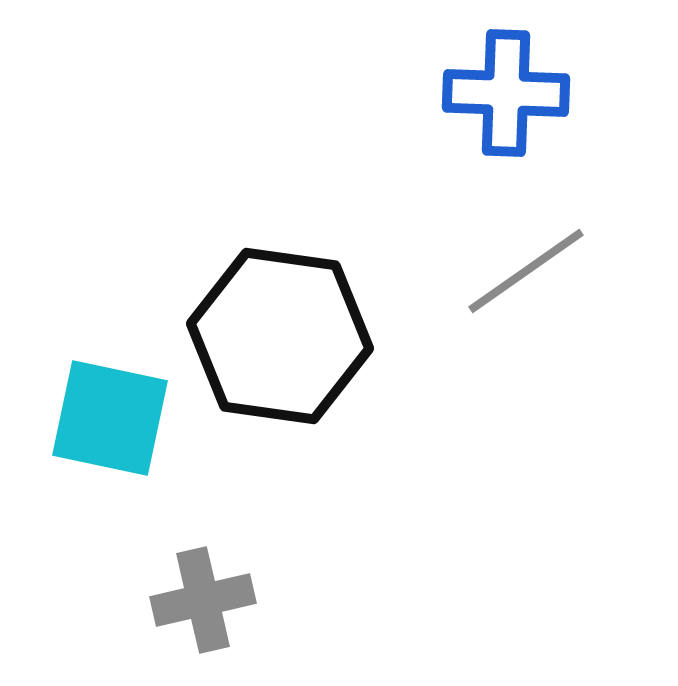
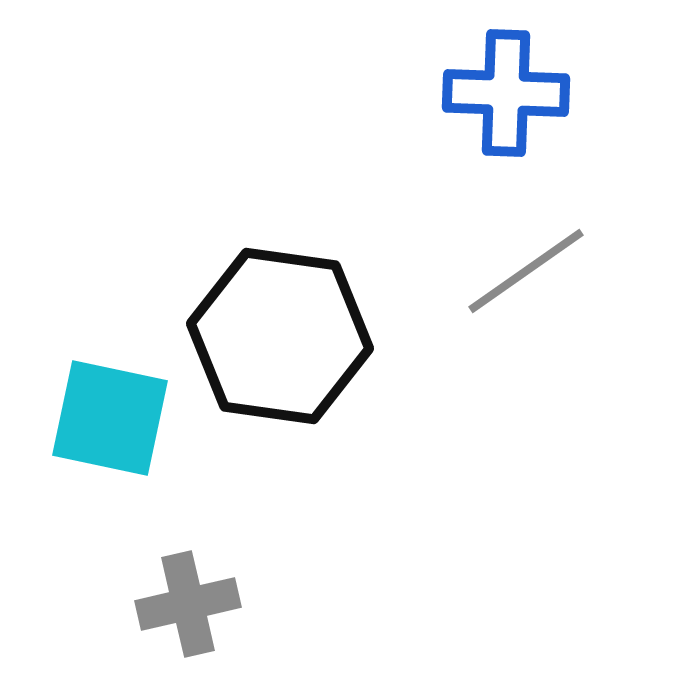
gray cross: moved 15 px left, 4 px down
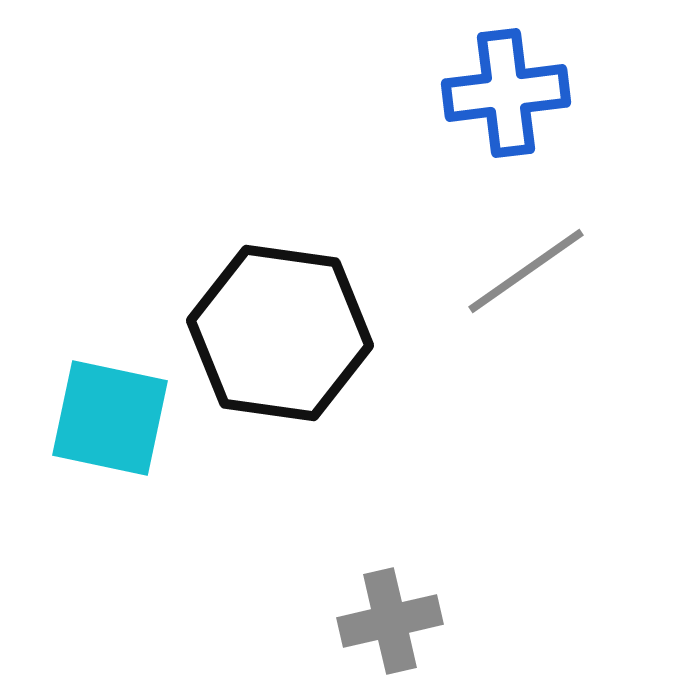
blue cross: rotated 9 degrees counterclockwise
black hexagon: moved 3 px up
gray cross: moved 202 px right, 17 px down
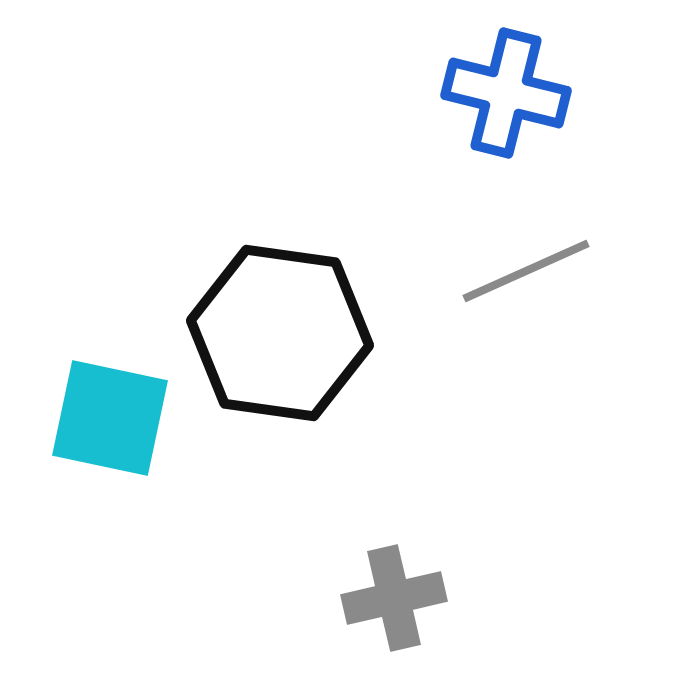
blue cross: rotated 21 degrees clockwise
gray line: rotated 11 degrees clockwise
gray cross: moved 4 px right, 23 px up
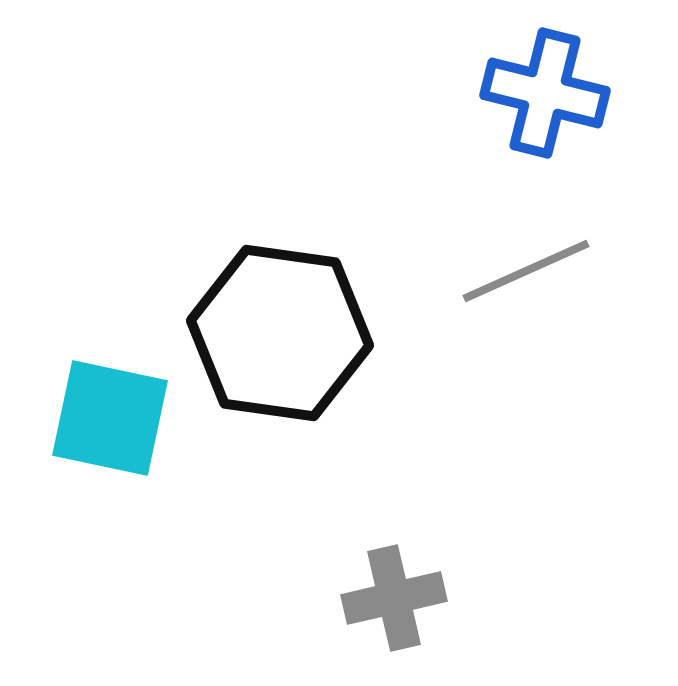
blue cross: moved 39 px right
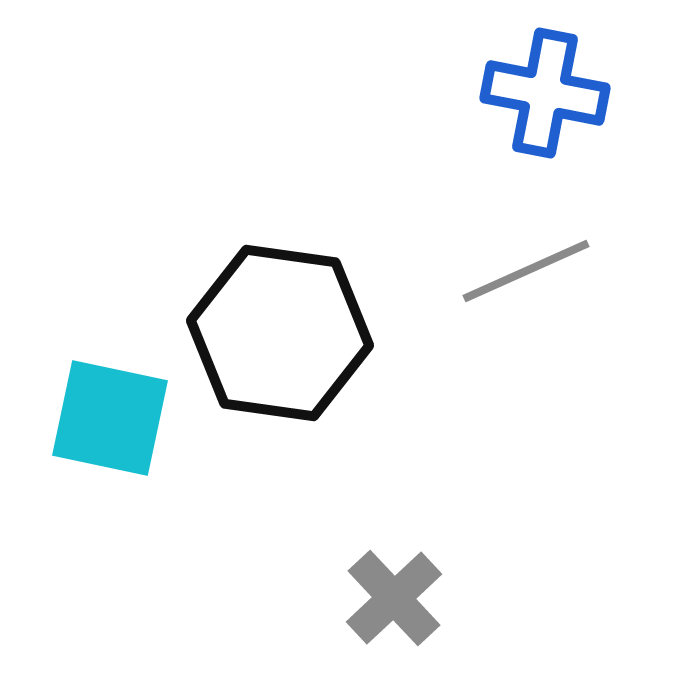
blue cross: rotated 3 degrees counterclockwise
gray cross: rotated 30 degrees counterclockwise
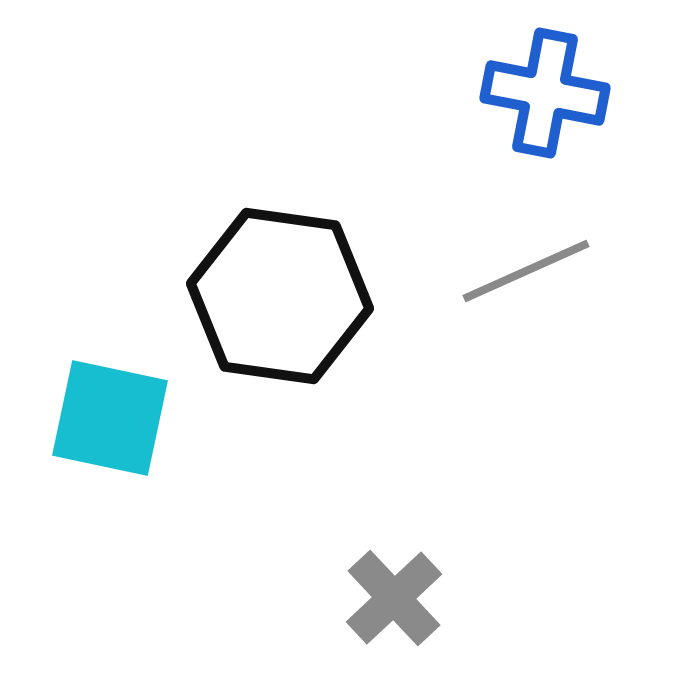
black hexagon: moved 37 px up
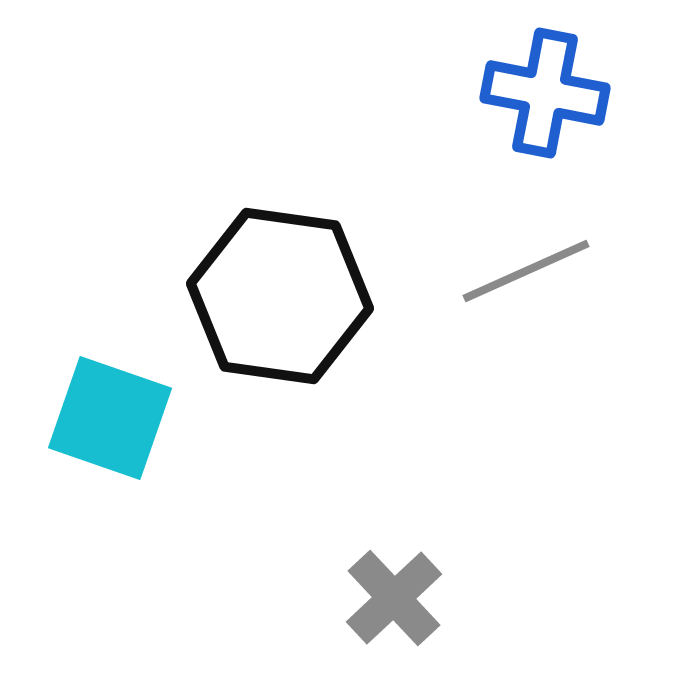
cyan square: rotated 7 degrees clockwise
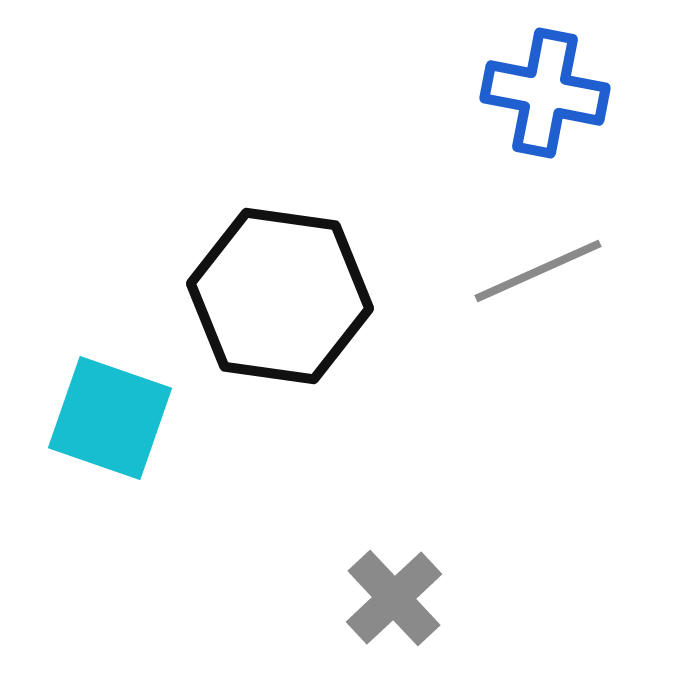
gray line: moved 12 px right
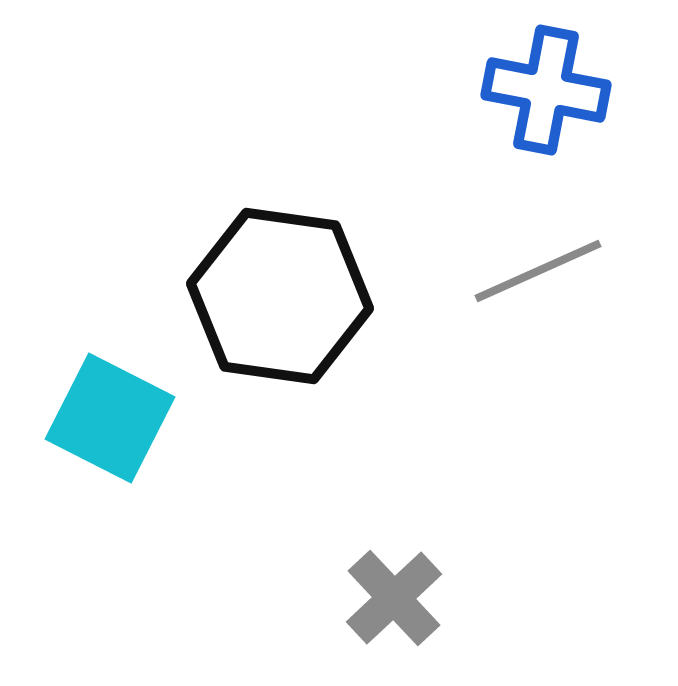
blue cross: moved 1 px right, 3 px up
cyan square: rotated 8 degrees clockwise
